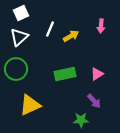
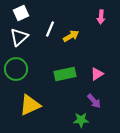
pink arrow: moved 9 px up
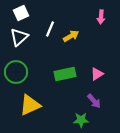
green circle: moved 3 px down
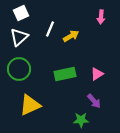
green circle: moved 3 px right, 3 px up
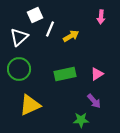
white square: moved 14 px right, 2 px down
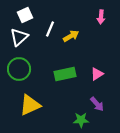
white square: moved 10 px left
purple arrow: moved 3 px right, 3 px down
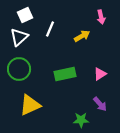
pink arrow: rotated 16 degrees counterclockwise
yellow arrow: moved 11 px right
pink triangle: moved 3 px right
purple arrow: moved 3 px right
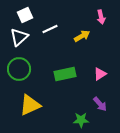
white line: rotated 42 degrees clockwise
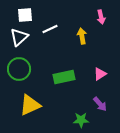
white square: rotated 21 degrees clockwise
yellow arrow: rotated 70 degrees counterclockwise
green rectangle: moved 1 px left, 3 px down
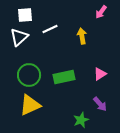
pink arrow: moved 5 px up; rotated 48 degrees clockwise
green circle: moved 10 px right, 6 px down
green star: rotated 21 degrees counterclockwise
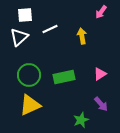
purple arrow: moved 1 px right
